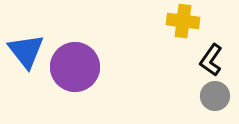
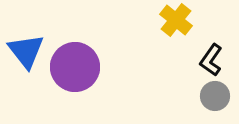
yellow cross: moved 7 px left, 1 px up; rotated 32 degrees clockwise
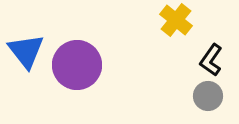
purple circle: moved 2 px right, 2 px up
gray circle: moved 7 px left
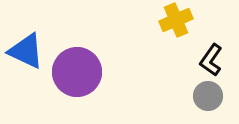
yellow cross: rotated 28 degrees clockwise
blue triangle: rotated 27 degrees counterclockwise
purple circle: moved 7 px down
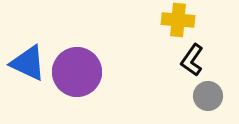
yellow cross: moved 2 px right; rotated 28 degrees clockwise
blue triangle: moved 2 px right, 12 px down
black L-shape: moved 19 px left
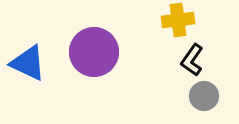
yellow cross: rotated 12 degrees counterclockwise
purple circle: moved 17 px right, 20 px up
gray circle: moved 4 px left
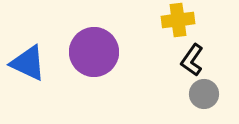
gray circle: moved 2 px up
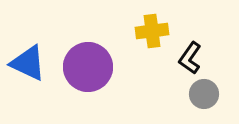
yellow cross: moved 26 px left, 11 px down
purple circle: moved 6 px left, 15 px down
black L-shape: moved 2 px left, 2 px up
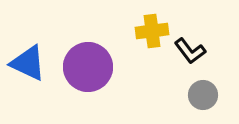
black L-shape: moved 7 px up; rotated 72 degrees counterclockwise
gray circle: moved 1 px left, 1 px down
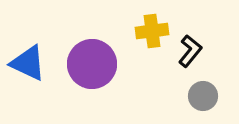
black L-shape: rotated 104 degrees counterclockwise
purple circle: moved 4 px right, 3 px up
gray circle: moved 1 px down
